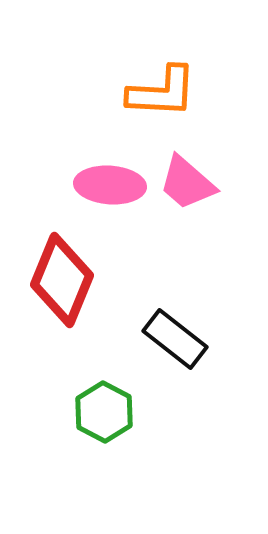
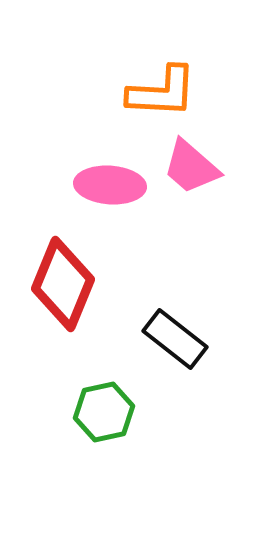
pink trapezoid: moved 4 px right, 16 px up
red diamond: moved 1 px right, 4 px down
green hexagon: rotated 20 degrees clockwise
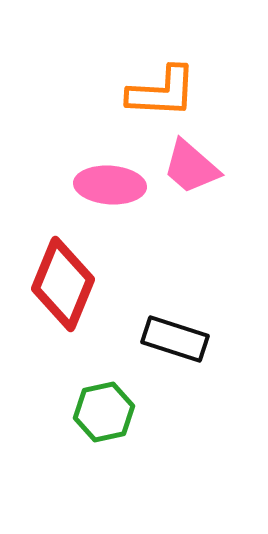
black rectangle: rotated 20 degrees counterclockwise
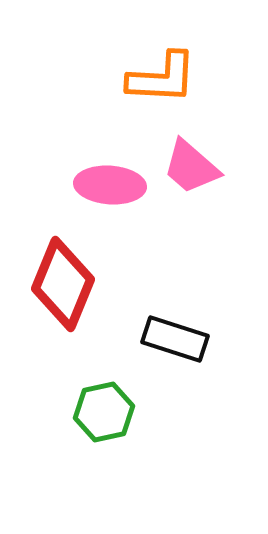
orange L-shape: moved 14 px up
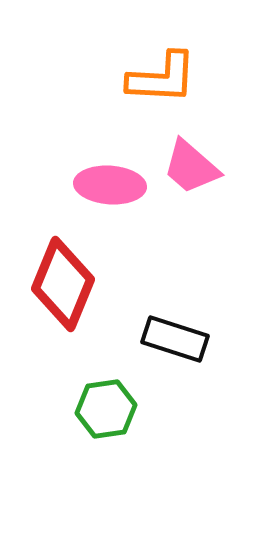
green hexagon: moved 2 px right, 3 px up; rotated 4 degrees clockwise
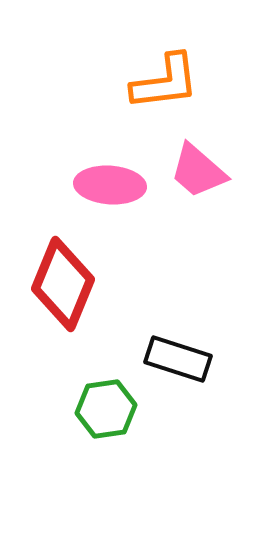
orange L-shape: moved 3 px right, 4 px down; rotated 10 degrees counterclockwise
pink trapezoid: moved 7 px right, 4 px down
black rectangle: moved 3 px right, 20 px down
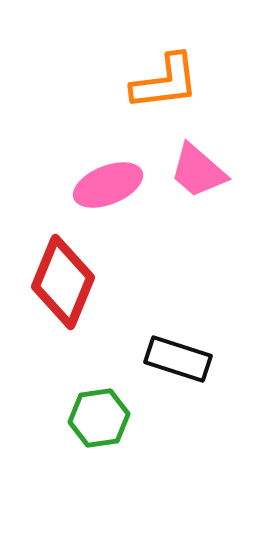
pink ellipse: moved 2 px left; rotated 26 degrees counterclockwise
red diamond: moved 2 px up
green hexagon: moved 7 px left, 9 px down
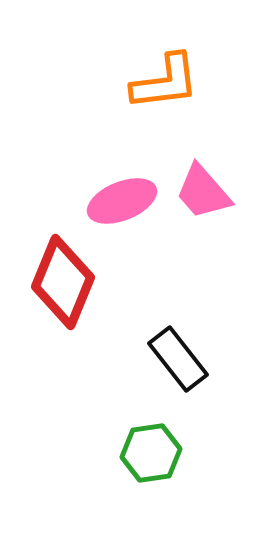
pink trapezoid: moved 5 px right, 21 px down; rotated 8 degrees clockwise
pink ellipse: moved 14 px right, 16 px down
black rectangle: rotated 34 degrees clockwise
green hexagon: moved 52 px right, 35 px down
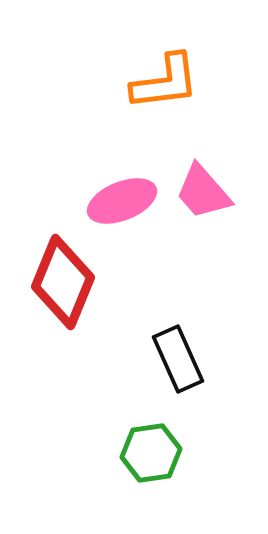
black rectangle: rotated 14 degrees clockwise
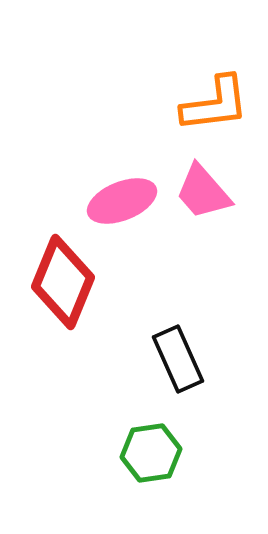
orange L-shape: moved 50 px right, 22 px down
